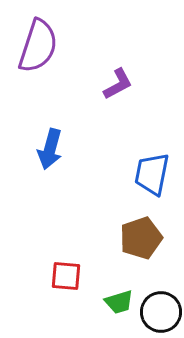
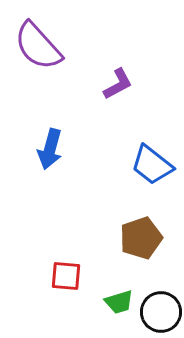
purple semicircle: rotated 120 degrees clockwise
blue trapezoid: moved 9 px up; rotated 63 degrees counterclockwise
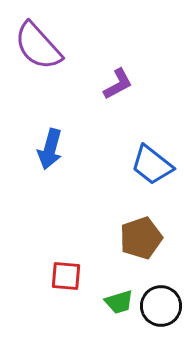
black circle: moved 6 px up
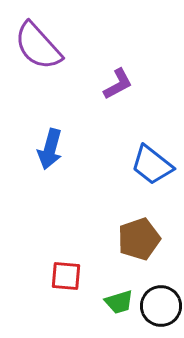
brown pentagon: moved 2 px left, 1 px down
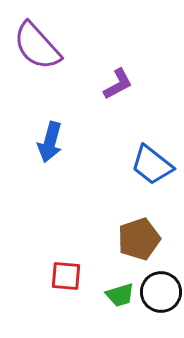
purple semicircle: moved 1 px left
blue arrow: moved 7 px up
green trapezoid: moved 1 px right, 7 px up
black circle: moved 14 px up
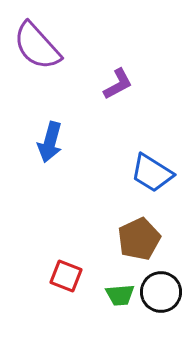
blue trapezoid: moved 8 px down; rotated 6 degrees counterclockwise
brown pentagon: rotated 6 degrees counterclockwise
red square: rotated 16 degrees clockwise
green trapezoid: rotated 12 degrees clockwise
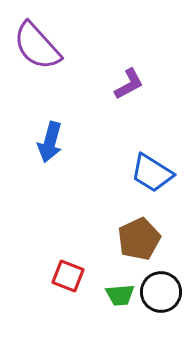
purple L-shape: moved 11 px right
red square: moved 2 px right
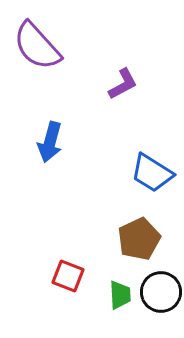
purple L-shape: moved 6 px left
green trapezoid: rotated 88 degrees counterclockwise
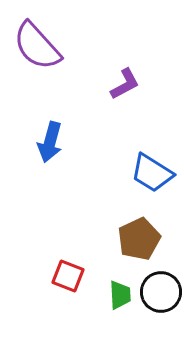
purple L-shape: moved 2 px right
